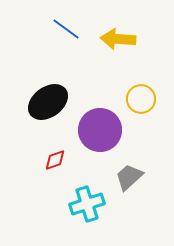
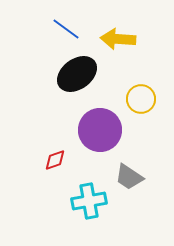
black ellipse: moved 29 px right, 28 px up
gray trapezoid: rotated 104 degrees counterclockwise
cyan cross: moved 2 px right, 3 px up; rotated 8 degrees clockwise
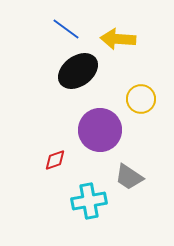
black ellipse: moved 1 px right, 3 px up
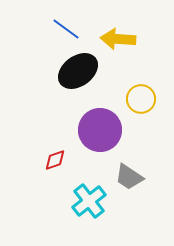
cyan cross: rotated 28 degrees counterclockwise
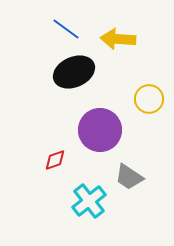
black ellipse: moved 4 px left, 1 px down; rotated 12 degrees clockwise
yellow circle: moved 8 px right
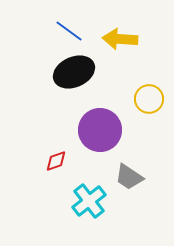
blue line: moved 3 px right, 2 px down
yellow arrow: moved 2 px right
red diamond: moved 1 px right, 1 px down
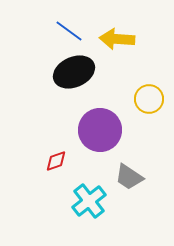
yellow arrow: moved 3 px left
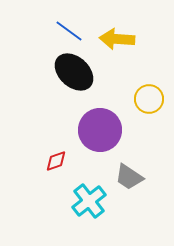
black ellipse: rotated 66 degrees clockwise
